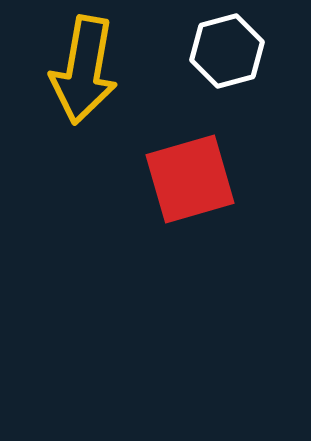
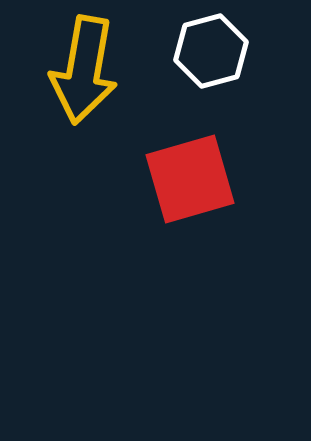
white hexagon: moved 16 px left
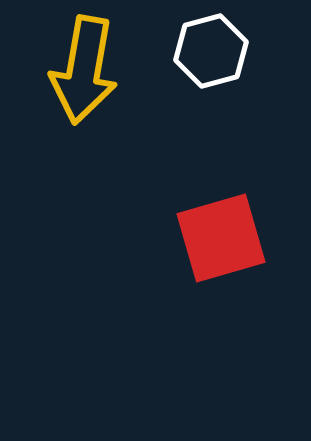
red square: moved 31 px right, 59 px down
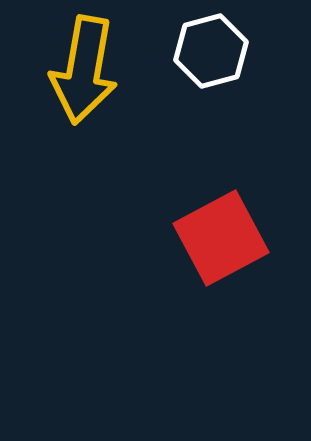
red square: rotated 12 degrees counterclockwise
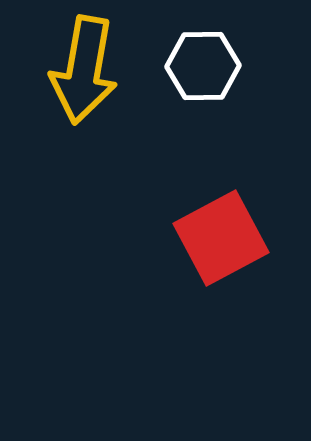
white hexagon: moved 8 px left, 15 px down; rotated 14 degrees clockwise
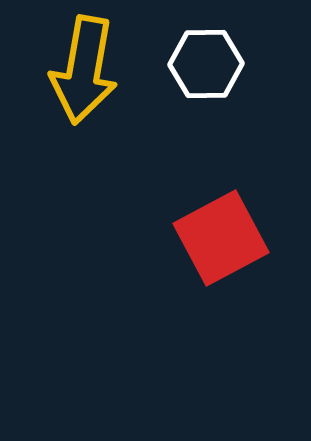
white hexagon: moved 3 px right, 2 px up
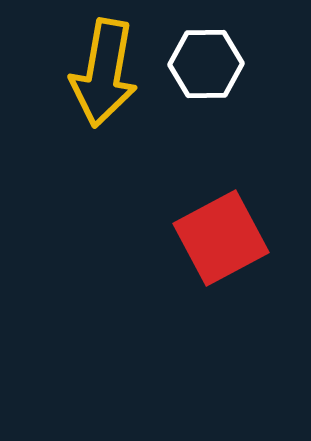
yellow arrow: moved 20 px right, 3 px down
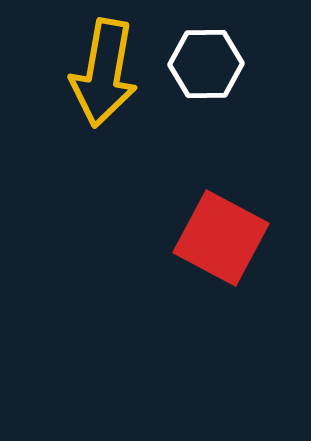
red square: rotated 34 degrees counterclockwise
